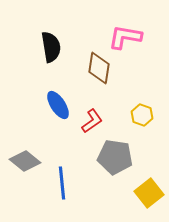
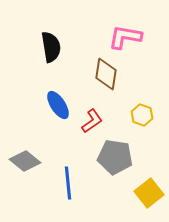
brown diamond: moved 7 px right, 6 px down
blue line: moved 6 px right
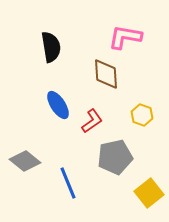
brown diamond: rotated 12 degrees counterclockwise
gray pentagon: rotated 20 degrees counterclockwise
blue line: rotated 16 degrees counterclockwise
